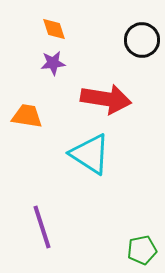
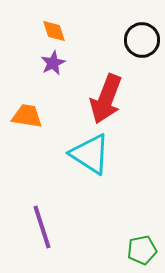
orange diamond: moved 2 px down
purple star: rotated 20 degrees counterclockwise
red arrow: rotated 102 degrees clockwise
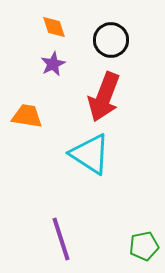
orange diamond: moved 4 px up
black circle: moved 31 px left
purple star: moved 1 px down
red arrow: moved 2 px left, 2 px up
purple line: moved 19 px right, 12 px down
green pentagon: moved 2 px right, 4 px up
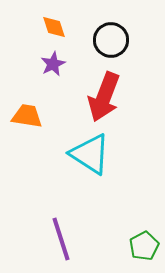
green pentagon: rotated 16 degrees counterclockwise
